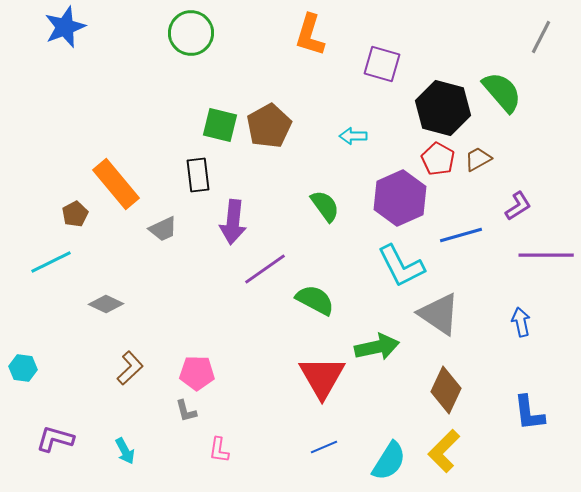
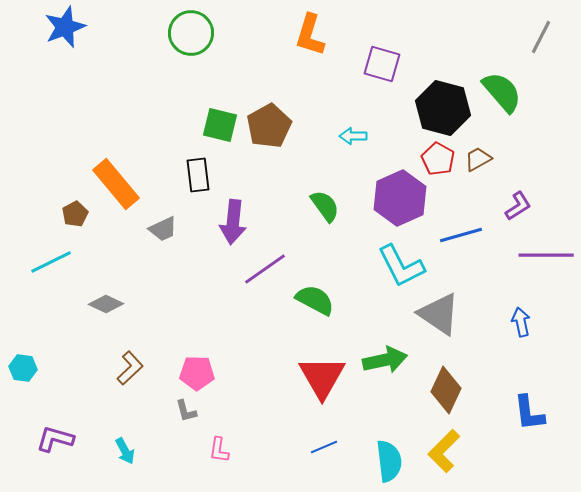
green arrow at (377, 347): moved 8 px right, 13 px down
cyan semicircle at (389, 461): rotated 39 degrees counterclockwise
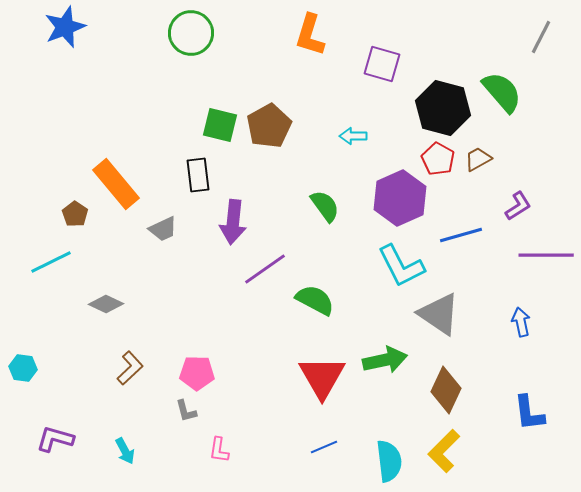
brown pentagon at (75, 214): rotated 10 degrees counterclockwise
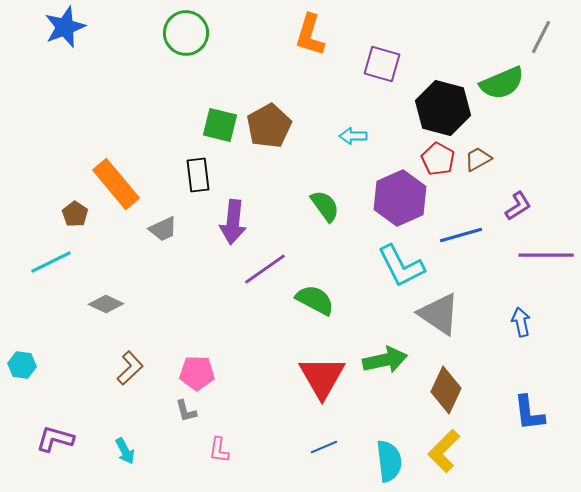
green circle at (191, 33): moved 5 px left
green semicircle at (502, 92): moved 9 px up; rotated 108 degrees clockwise
cyan hexagon at (23, 368): moved 1 px left, 3 px up
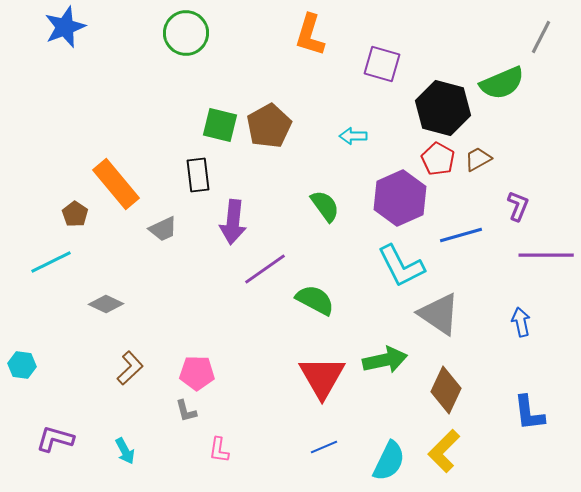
purple L-shape at (518, 206): rotated 36 degrees counterclockwise
cyan semicircle at (389, 461): rotated 33 degrees clockwise
